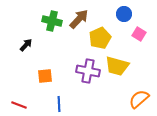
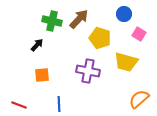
yellow pentagon: rotated 30 degrees counterclockwise
black arrow: moved 11 px right
yellow trapezoid: moved 9 px right, 4 px up
orange square: moved 3 px left, 1 px up
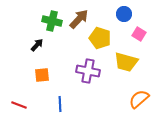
blue line: moved 1 px right
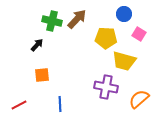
brown arrow: moved 2 px left
yellow pentagon: moved 6 px right; rotated 15 degrees counterclockwise
yellow trapezoid: moved 2 px left, 1 px up
purple cross: moved 18 px right, 16 px down
red line: rotated 49 degrees counterclockwise
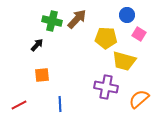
blue circle: moved 3 px right, 1 px down
